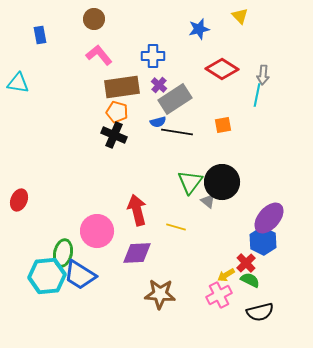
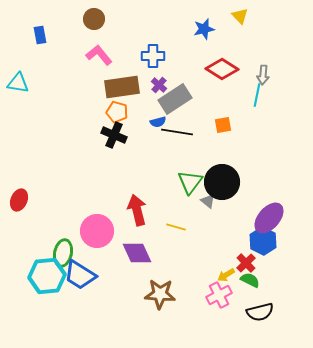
blue star: moved 5 px right
purple diamond: rotated 68 degrees clockwise
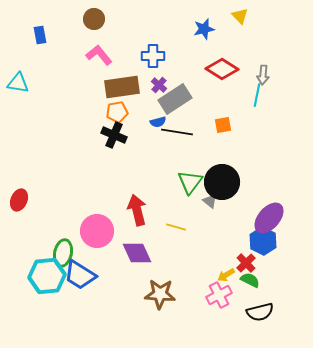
orange pentagon: rotated 25 degrees counterclockwise
gray triangle: moved 2 px right
